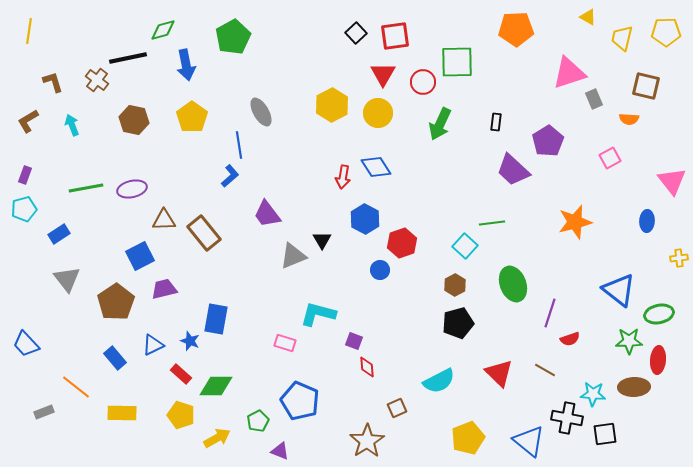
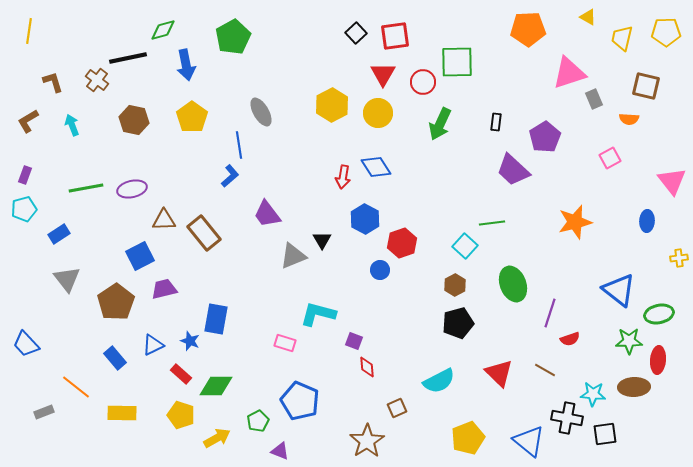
orange pentagon at (516, 29): moved 12 px right
purple pentagon at (548, 141): moved 3 px left, 4 px up
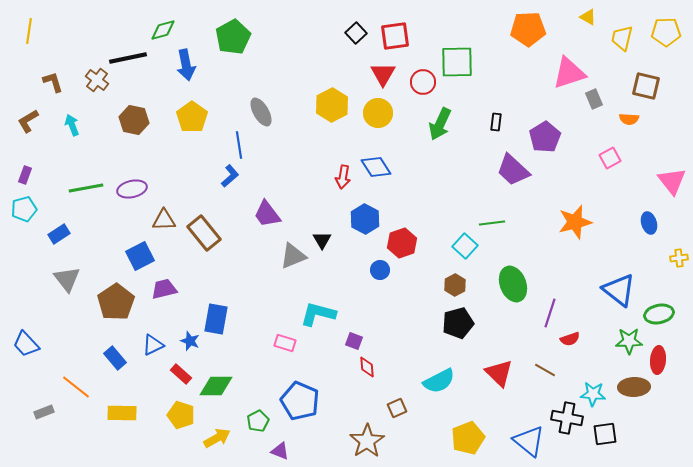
blue ellipse at (647, 221): moved 2 px right, 2 px down; rotated 20 degrees counterclockwise
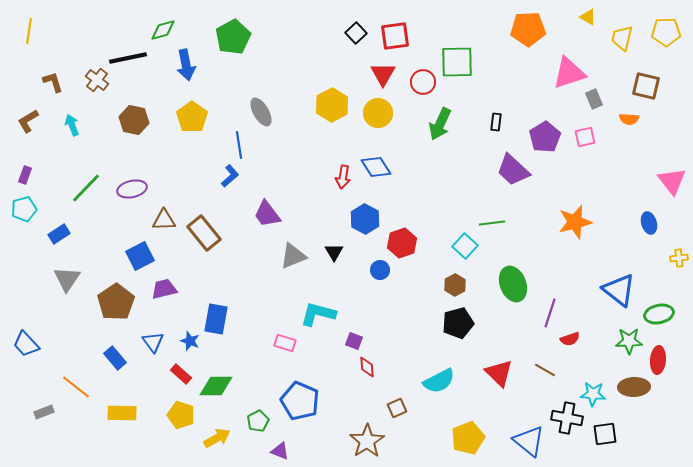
pink square at (610, 158): moved 25 px left, 21 px up; rotated 15 degrees clockwise
green line at (86, 188): rotated 36 degrees counterclockwise
black triangle at (322, 240): moved 12 px right, 12 px down
gray triangle at (67, 279): rotated 12 degrees clockwise
blue triangle at (153, 345): moved 3 px up; rotated 40 degrees counterclockwise
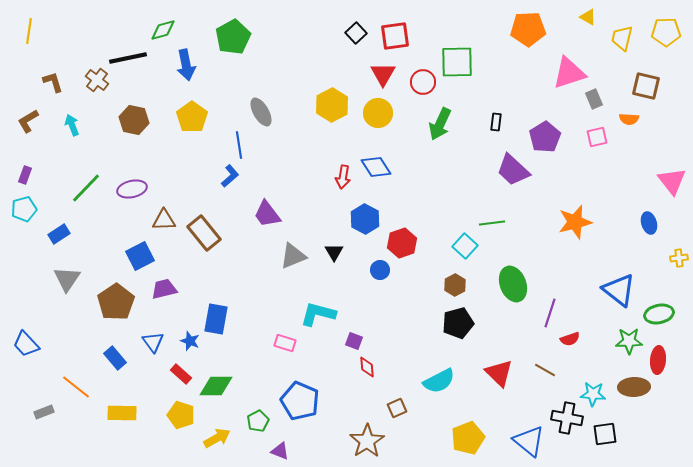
pink square at (585, 137): moved 12 px right
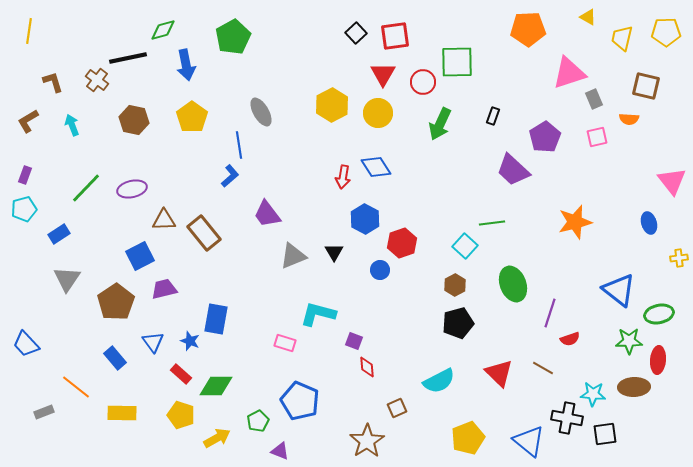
black rectangle at (496, 122): moved 3 px left, 6 px up; rotated 12 degrees clockwise
brown line at (545, 370): moved 2 px left, 2 px up
